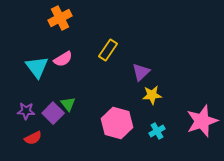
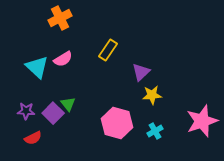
cyan triangle: rotated 10 degrees counterclockwise
cyan cross: moved 2 px left
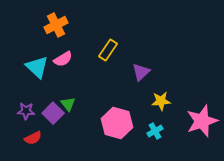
orange cross: moved 4 px left, 7 px down
yellow star: moved 9 px right, 6 px down
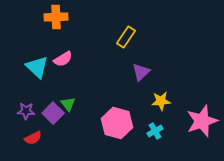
orange cross: moved 8 px up; rotated 25 degrees clockwise
yellow rectangle: moved 18 px right, 13 px up
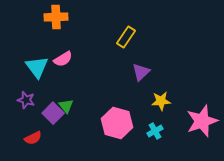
cyan triangle: rotated 10 degrees clockwise
green triangle: moved 2 px left, 2 px down
purple star: moved 11 px up; rotated 12 degrees clockwise
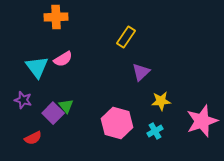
purple star: moved 3 px left
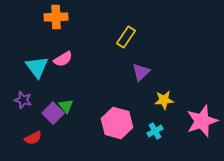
yellow star: moved 3 px right, 1 px up
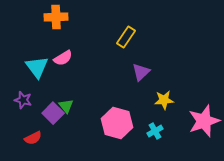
pink semicircle: moved 1 px up
pink star: moved 2 px right
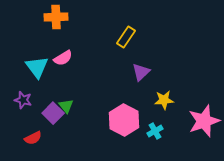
pink hexagon: moved 7 px right, 3 px up; rotated 12 degrees clockwise
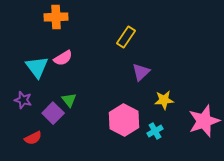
green triangle: moved 3 px right, 6 px up
